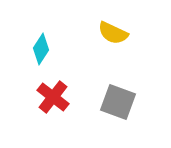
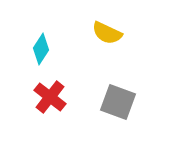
yellow semicircle: moved 6 px left
red cross: moved 3 px left
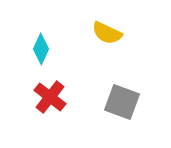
cyan diamond: rotated 8 degrees counterclockwise
gray square: moved 4 px right
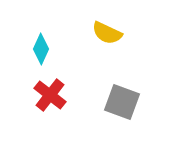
red cross: moved 2 px up
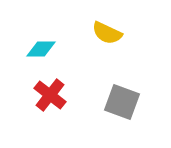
cyan diamond: rotated 64 degrees clockwise
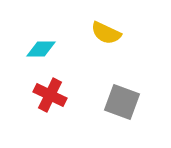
yellow semicircle: moved 1 px left
red cross: rotated 12 degrees counterclockwise
